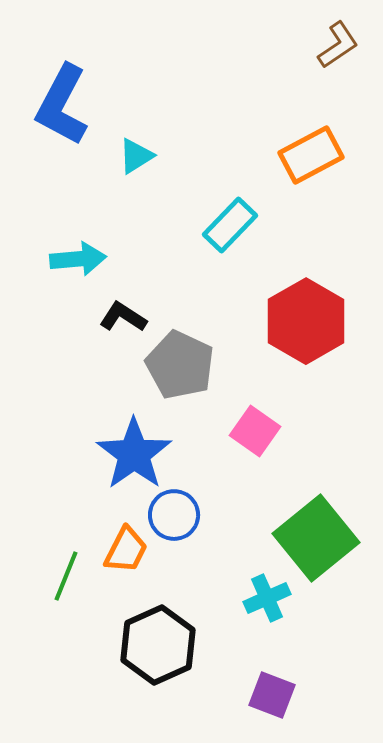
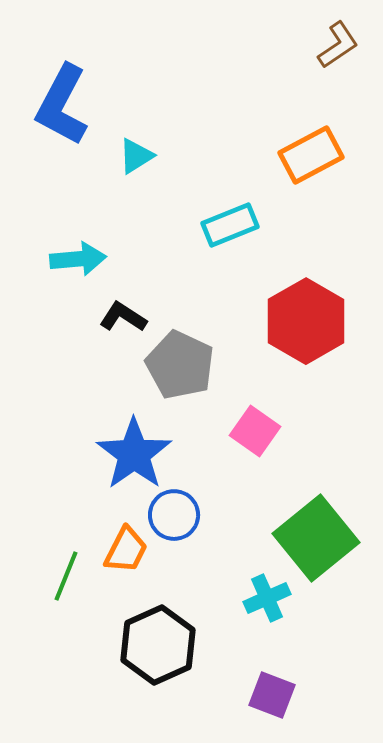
cyan rectangle: rotated 24 degrees clockwise
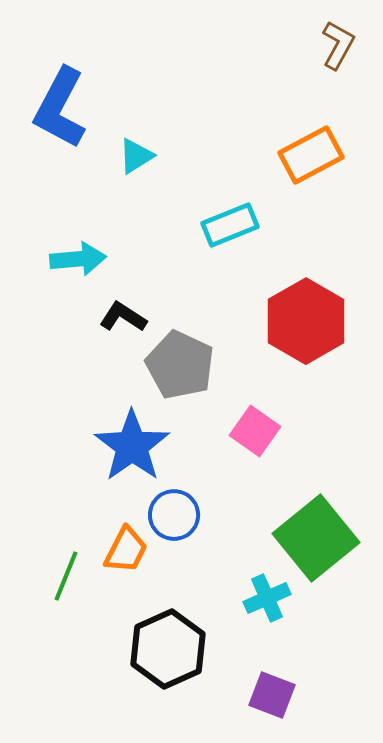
brown L-shape: rotated 27 degrees counterclockwise
blue L-shape: moved 2 px left, 3 px down
blue star: moved 2 px left, 8 px up
black hexagon: moved 10 px right, 4 px down
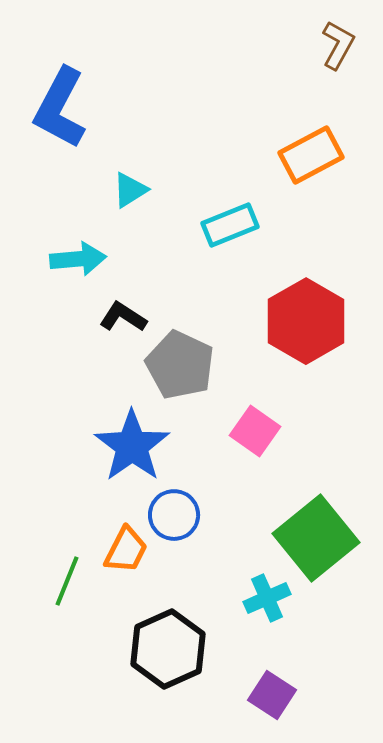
cyan triangle: moved 6 px left, 34 px down
green line: moved 1 px right, 5 px down
purple square: rotated 12 degrees clockwise
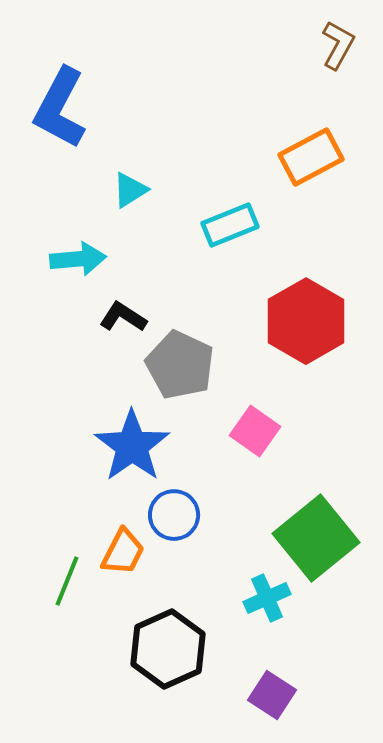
orange rectangle: moved 2 px down
orange trapezoid: moved 3 px left, 2 px down
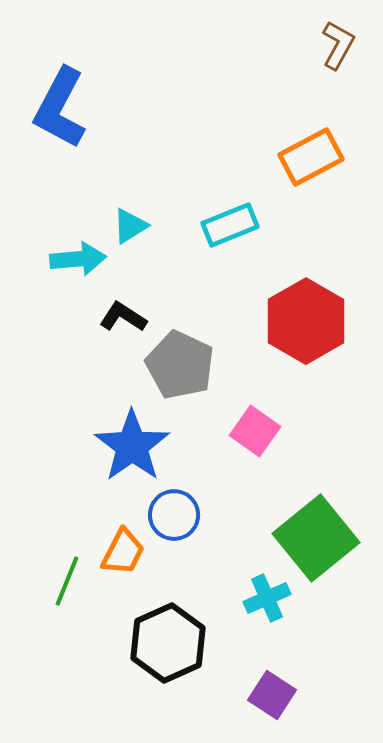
cyan triangle: moved 36 px down
black hexagon: moved 6 px up
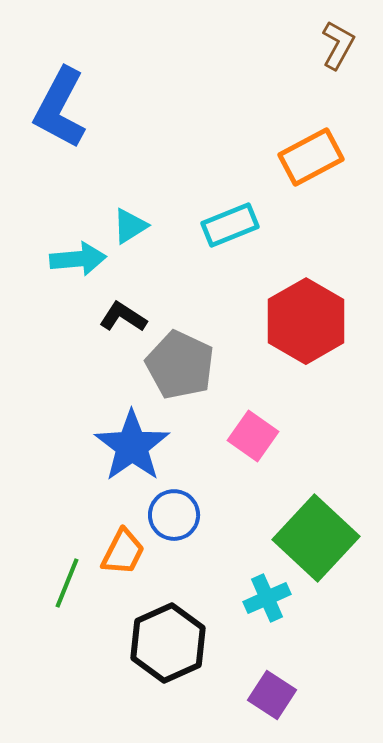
pink square: moved 2 px left, 5 px down
green square: rotated 8 degrees counterclockwise
green line: moved 2 px down
